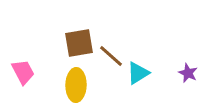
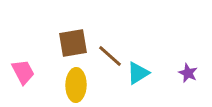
brown square: moved 6 px left
brown line: moved 1 px left
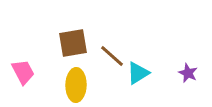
brown line: moved 2 px right
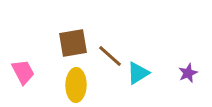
brown line: moved 2 px left
purple star: rotated 24 degrees clockwise
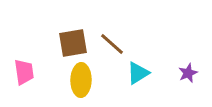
brown line: moved 2 px right, 12 px up
pink trapezoid: moved 1 px right; rotated 20 degrees clockwise
yellow ellipse: moved 5 px right, 5 px up
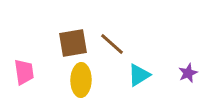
cyan triangle: moved 1 px right, 2 px down
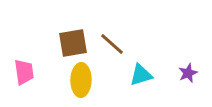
cyan triangle: moved 2 px right; rotated 15 degrees clockwise
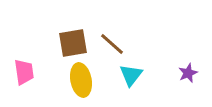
cyan triangle: moved 10 px left; rotated 35 degrees counterclockwise
yellow ellipse: rotated 12 degrees counterclockwise
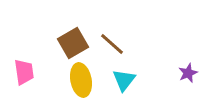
brown square: rotated 20 degrees counterclockwise
cyan triangle: moved 7 px left, 5 px down
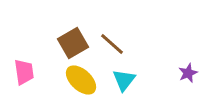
yellow ellipse: rotated 36 degrees counterclockwise
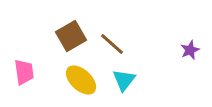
brown square: moved 2 px left, 7 px up
purple star: moved 2 px right, 23 px up
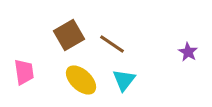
brown square: moved 2 px left, 1 px up
brown line: rotated 8 degrees counterclockwise
purple star: moved 2 px left, 2 px down; rotated 18 degrees counterclockwise
